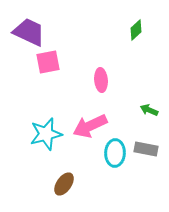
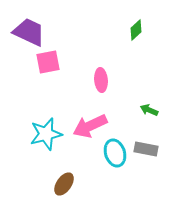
cyan ellipse: rotated 20 degrees counterclockwise
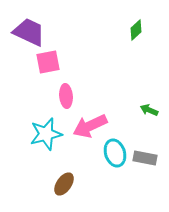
pink ellipse: moved 35 px left, 16 px down
gray rectangle: moved 1 px left, 9 px down
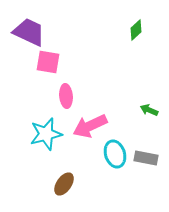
pink square: rotated 20 degrees clockwise
cyan ellipse: moved 1 px down
gray rectangle: moved 1 px right
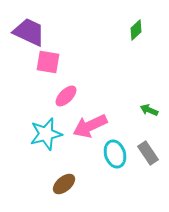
pink ellipse: rotated 50 degrees clockwise
gray rectangle: moved 2 px right, 5 px up; rotated 45 degrees clockwise
brown ellipse: rotated 15 degrees clockwise
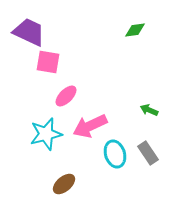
green diamond: moved 1 px left; rotated 35 degrees clockwise
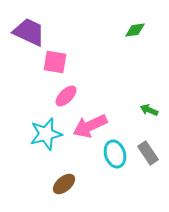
pink square: moved 7 px right
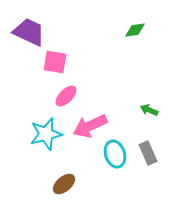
gray rectangle: rotated 10 degrees clockwise
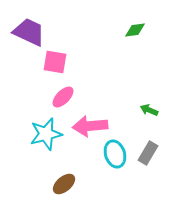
pink ellipse: moved 3 px left, 1 px down
pink arrow: rotated 20 degrees clockwise
gray rectangle: rotated 55 degrees clockwise
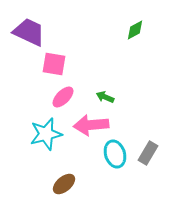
green diamond: rotated 20 degrees counterclockwise
pink square: moved 1 px left, 2 px down
green arrow: moved 44 px left, 13 px up
pink arrow: moved 1 px right, 1 px up
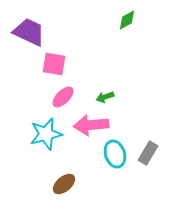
green diamond: moved 8 px left, 10 px up
green arrow: rotated 42 degrees counterclockwise
